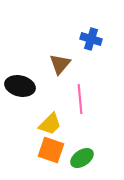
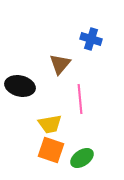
yellow trapezoid: rotated 35 degrees clockwise
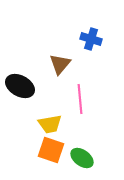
black ellipse: rotated 16 degrees clockwise
green ellipse: rotated 70 degrees clockwise
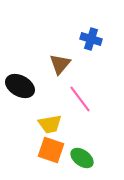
pink line: rotated 32 degrees counterclockwise
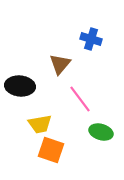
black ellipse: rotated 24 degrees counterclockwise
yellow trapezoid: moved 10 px left
green ellipse: moved 19 px right, 26 px up; rotated 20 degrees counterclockwise
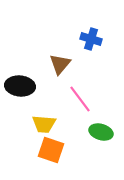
yellow trapezoid: moved 4 px right; rotated 15 degrees clockwise
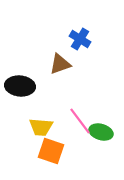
blue cross: moved 11 px left; rotated 15 degrees clockwise
brown triangle: rotated 30 degrees clockwise
pink line: moved 22 px down
yellow trapezoid: moved 3 px left, 3 px down
orange square: moved 1 px down
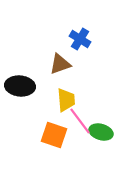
yellow trapezoid: moved 25 px right, 27 px up; rotated 100 degrees counterclockwise
orange square: moved 3 px right, 16 px up
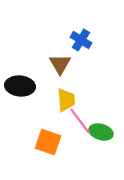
blue cross: moved 1 px right, 1 px down
brown triangle: rotated 40 degrees counterclockwise
orange square: moved 6 px left, 7 px down
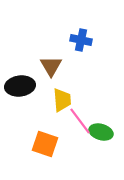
blue cross: rotated 20 degrees counterclockwise
brown triangle: moved 9 px left, 2 px down
black ellipse: rotated 12 degrees counterclockwise
yellow trapezoid: moved 4 px left
orange square: moved 3 px left, 2 px down
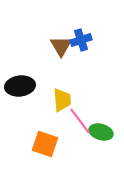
blue cross: rotated 30 degrees counterclockwise
brown triangle: moved 10 px right, 20 px up
